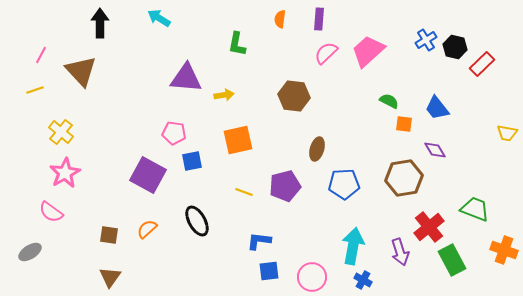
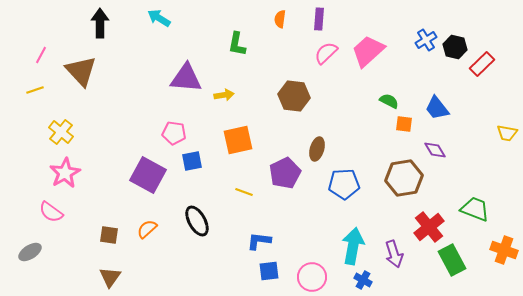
purple pentagon at (285, 186): moved 13 px up; rotated 12 degrees counterclockwise
purple arrow at (400, 252): moved 6 px left, 2 px down
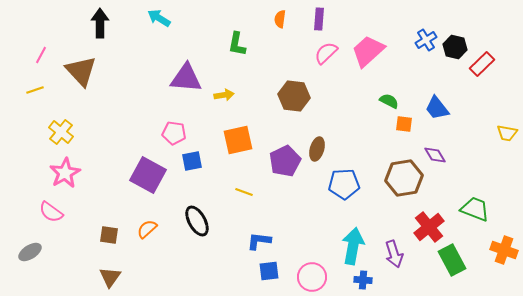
purple diamond at (435, 150): moved 5 px down
purple pentagon at (285, 173): moved 12 px up
blue cross at (363, 280): rotated 24 degrees counterclockwise
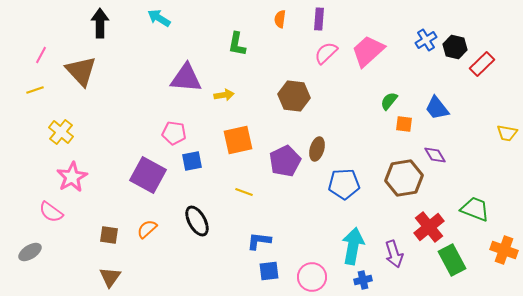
green semicircle at (389, 101): rotated 78 degrees counterclockwise
pink star at (65, 173): moved 7 px right, 4 px down
blue cross at (363, 280): rotated 18 degrees counterclockwise
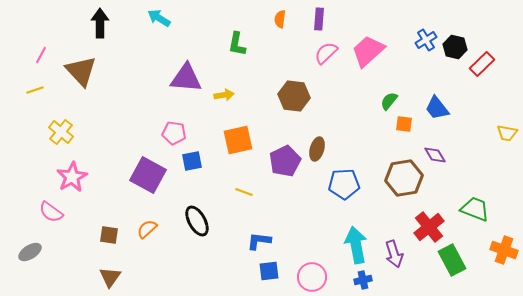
cyan arrow at (353, 246): moved 3 px right, 1 px up; rotated 21 degrees counterclockwise
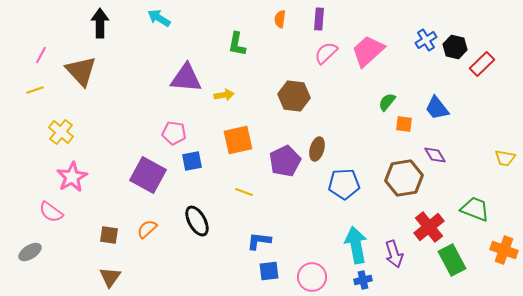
green semicircle at (389, 101): moved 2 px left, 1 px down
yellow trapezoid at (507, 133): moved 2 px left, 25 px down
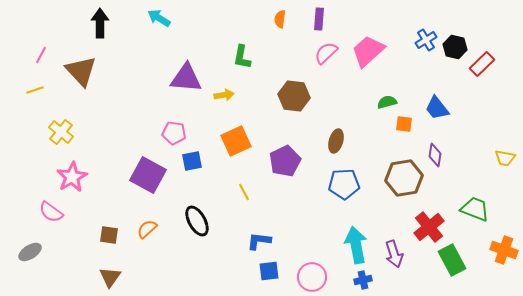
green L-shape at (237, 44): moved 5 px right, 13 px down
green semicircle at (387, 102): rotated 36 degrees clockwise
orange square at (238, 140): moved 2 px left, 1 px down; rotated 12 degrees counterclockwise
brown ellipse at (317, 149): moved 19 px right, 8 px up
purple diamond at (435, 155): rotated 40 degrees clockwise
yellow line at (244, 192): rotated 42 degrees clockwise
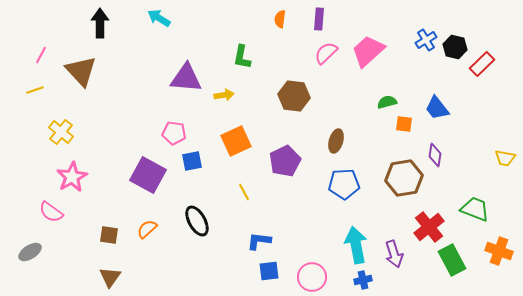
orange cross at (504, 250): moved 5 px left, 1 px down
